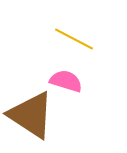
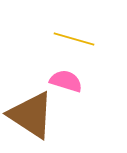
yellow line: rotated 12 degrees counterclockwise
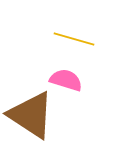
pink semicircle: moved 1 px up
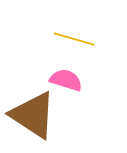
brown triangle: moved 2 px right
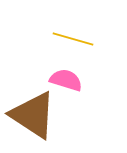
yellow line: moved 1 px left
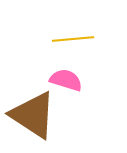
yellow line: rotated 21 degrees counterclockwise
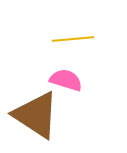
brown triangle: moved 3 px right
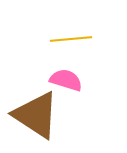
yellow line: moved 2 px left
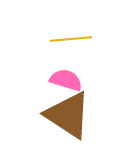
brown triangle: moved 32 px right
